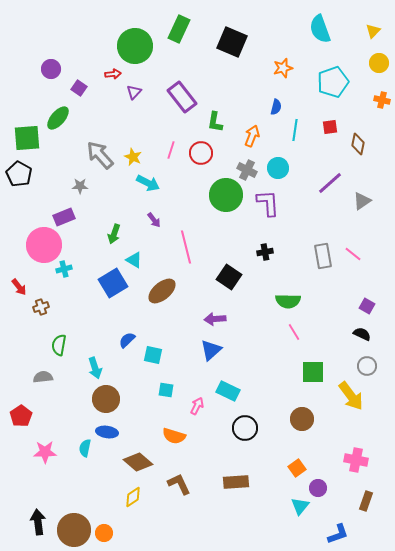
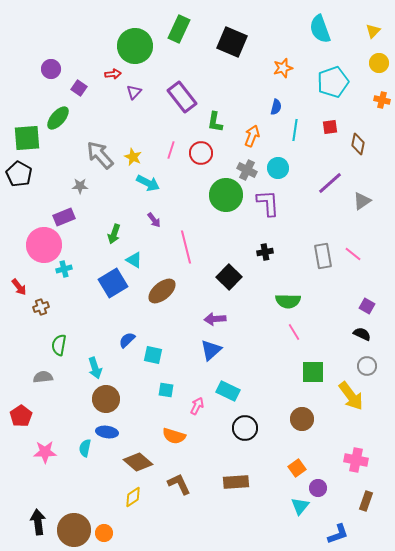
black square at (229, 277): rotated 10 degrees clockwise
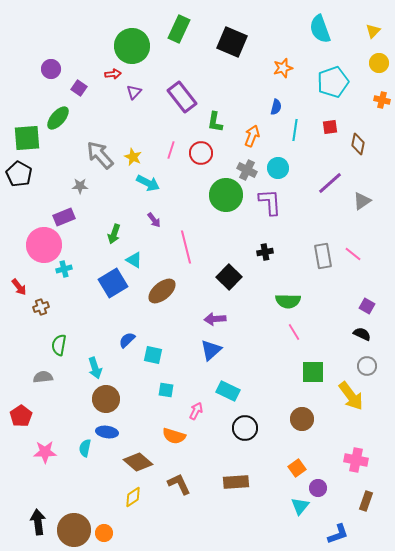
green circle at (135, 46): moved 3 px left
purple L-shape at (268, 203): moved 2 px right, 1 px up
pink arrow at (197, 406): moved 1 px left, 5 px down
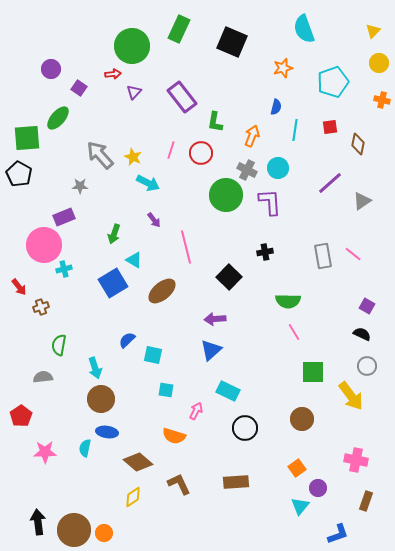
cyan semicircle at (320, 29): moved 16 px left
brown circle at (106, 399): moved 5 px left
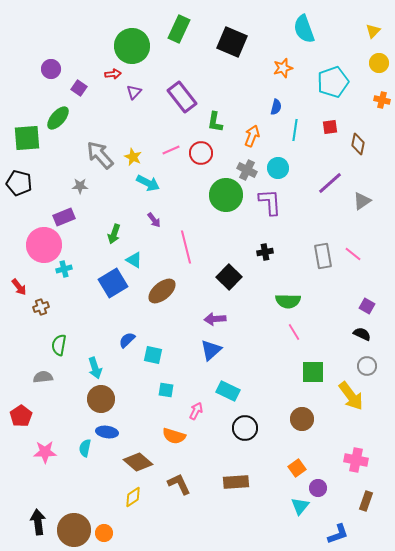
pink line at (171, 150): rotated 48 degrees clockwise
black pentagon at (19, 174): moved 9 px down; rotated 15 degrees counterclockwise
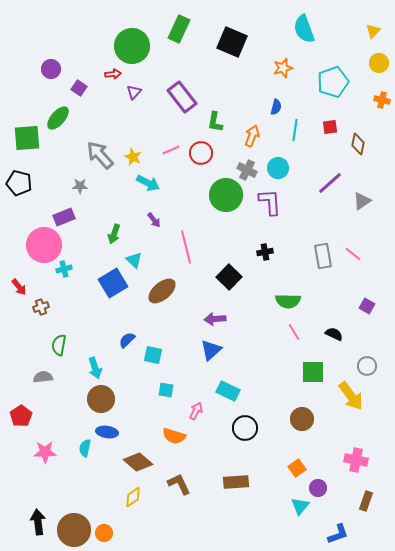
cyan triangle at (134, 260): rotated 12 degrees clockwise
black semicircle at (362, 334): moved 28 px left
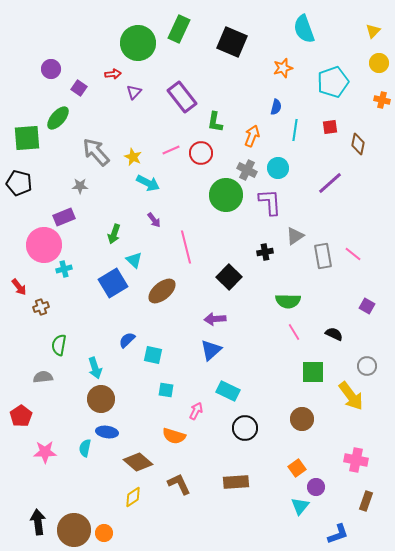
green circle at (132, 46): moved 6 px right, 3 px up
gray arrow at (100, 155): moved 4 px left, 3 px up
gray triangle at (362, 201): moved 67 px left, 35 px down
purple circle at (318, 488): moved 2 px left, 1 px up
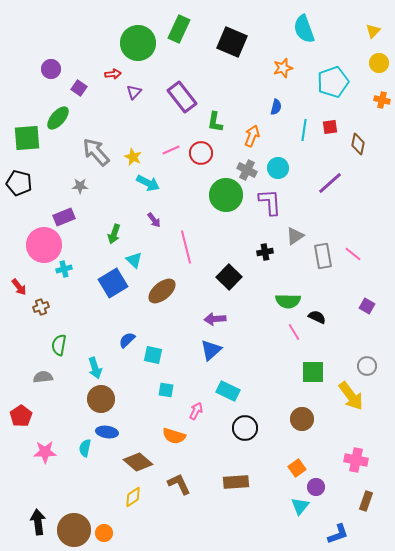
cyan line at (295, 130): moved 9 px right
black semicircle at (334, 334): moved 17 px left, 17 px up
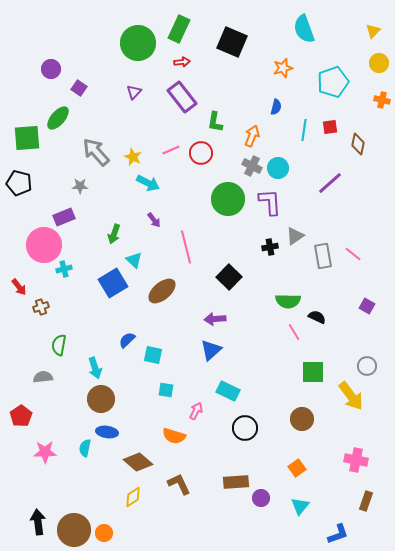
red arrow at (113, 74): moved 69 px right, 12 px up
gray cross at (247, 170): moved 5 px right, 4 px up
green circle at (226, 195): moved 2 px right, 4 px down
black cross at (265, 252): moved 5 px right, 5 px up
purple circle at (316, 487): moved 55 px left, 11 px down
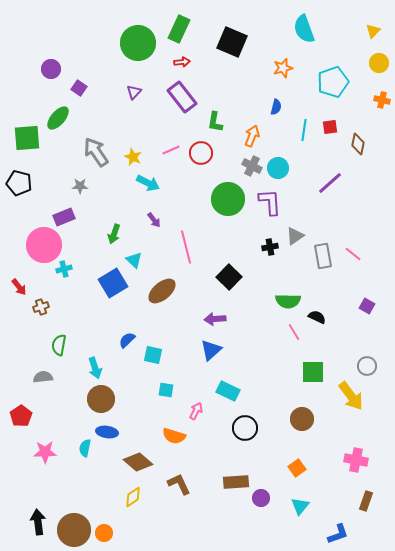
gray arrow at (96, 152): rotated 8 degrees clockwise
